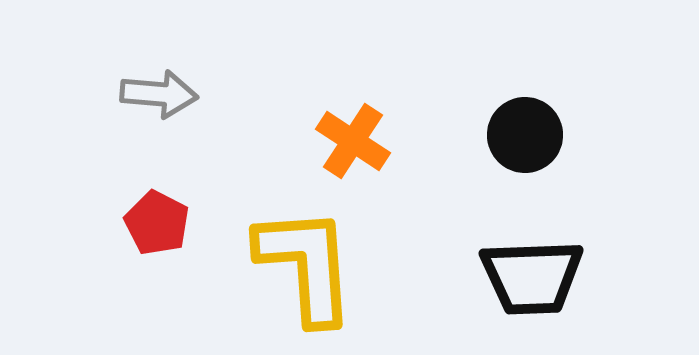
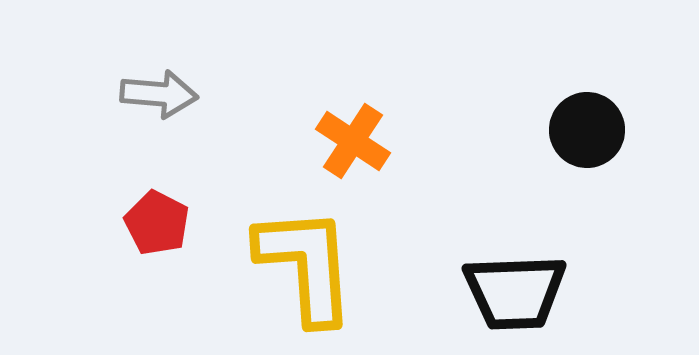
black circle: moved 62 px right, 5 px up
black trapezoid: moved 17 px left, 15 px down
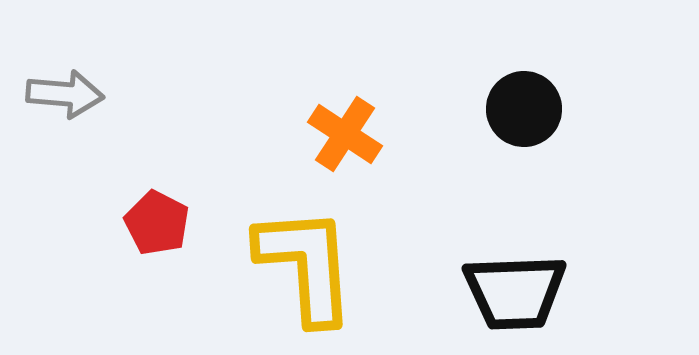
gray arrow: moved 94 px left
black circle: moved 63 px left, 21 px up
orange cross: moved 8 px left, 7 px up
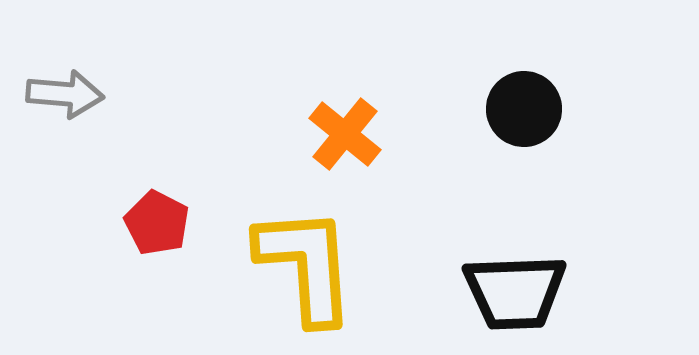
orange cross: rotated 6 degrees clockwise
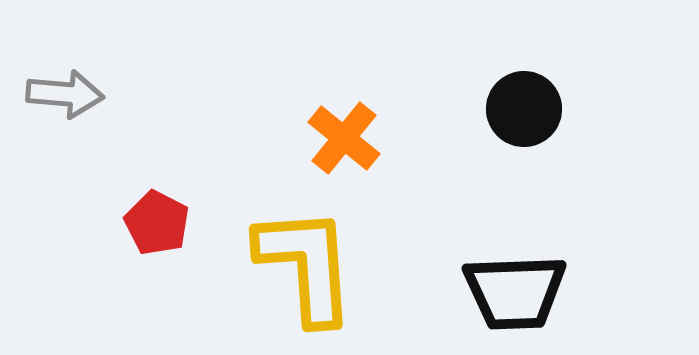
orange cross: moved 1 px left, 4 px down
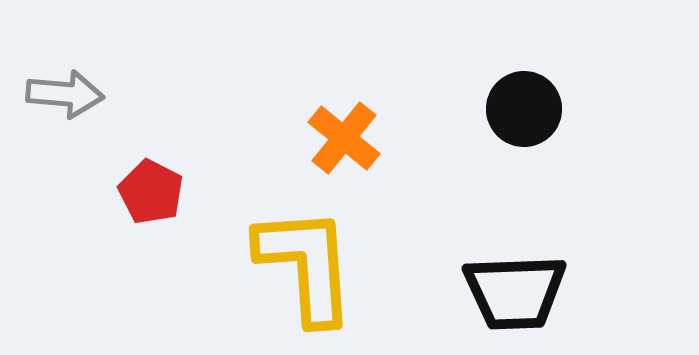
red pentagon: moved 6 px left, 31 px up
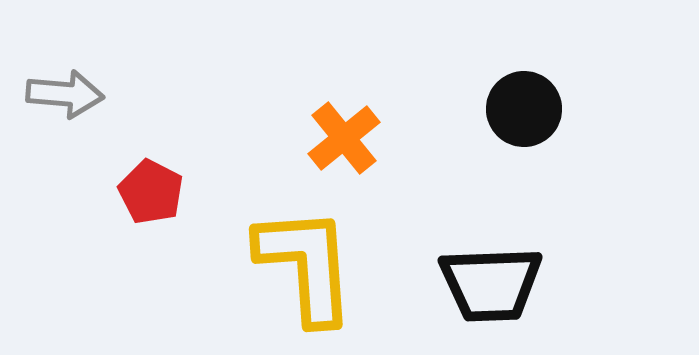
orange cross: rotated 12 degrees clockwise
black trapezoid: moved 24 px left, 8 px up
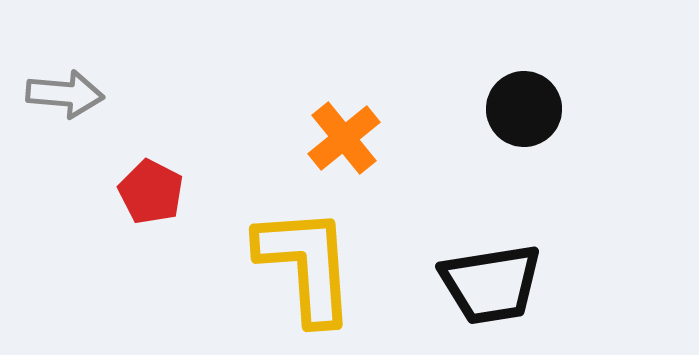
black trapezoid: rotated 7 degrees counterclockwise
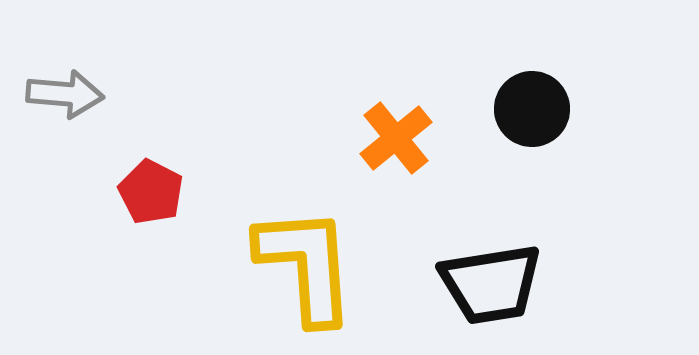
black circle: moved 8 px right
orange cross: moved 52 px right
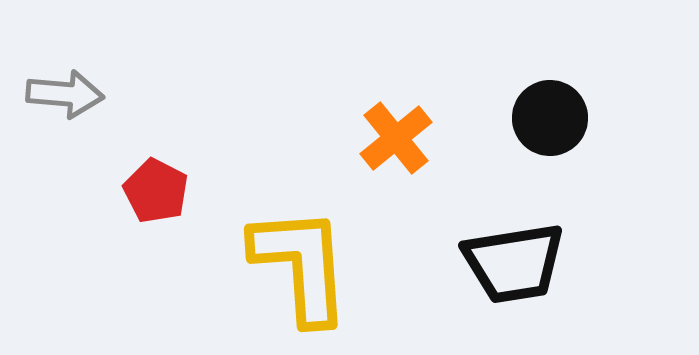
black circle: moved 18 px right, 9 px down
red pentagon: moved 5 px right, 1 px up
yellow L-shape: moved 5 px left
black trapezoid: moved 23 px right, 21 px up
